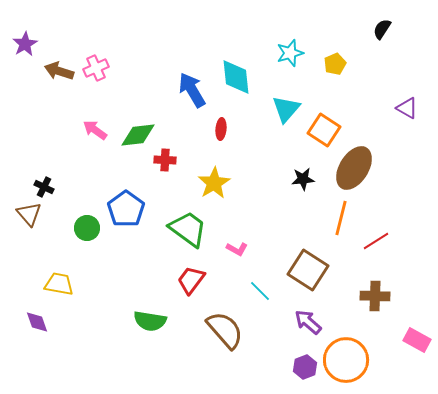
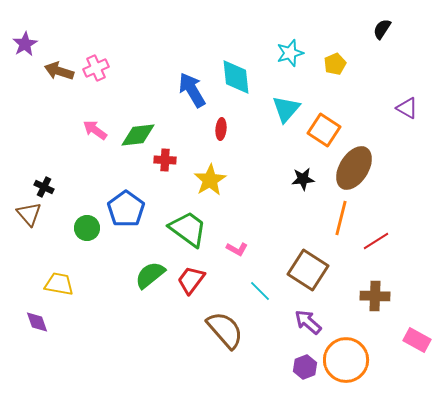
yellow star: moved 4 px left, 3 px up
green semicircle: moved 46 px up; rotated 132 degrees clockwise
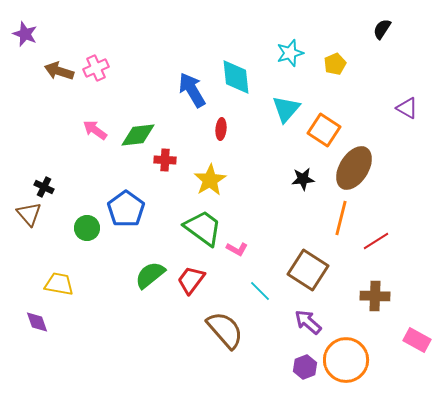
purple star: moved 10 px up; rotated 20 degrees counterclockwise
green trapezoid: moved 15 px right, 1 px up
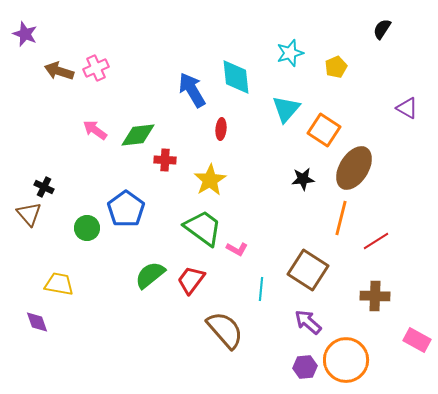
yellow pentagon: moved 1 px right, 3 px down
cyan line: moved 1 px right, 2 px up; rotated 50 degrees clockwise
purple hexagon: rotated 15 degrees clockwise
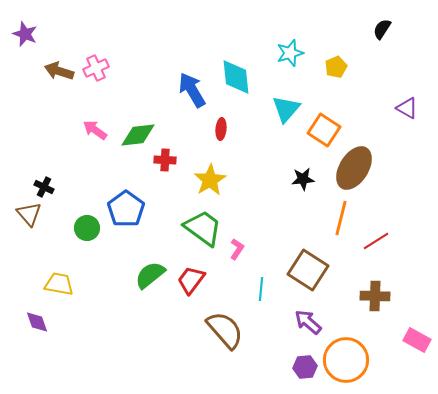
pink L-shape: rotated 85 degrees counterclockwise
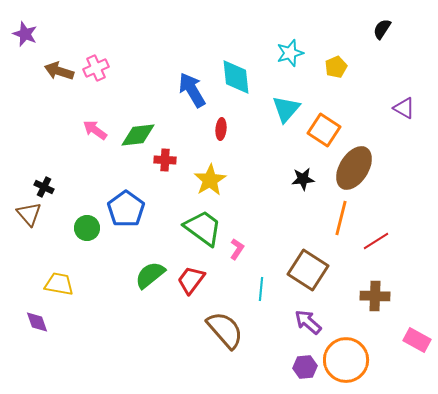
purple triangle: moved 3 px left
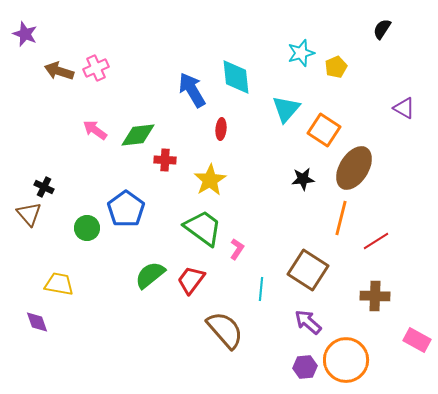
cyan star: moved 11 px right
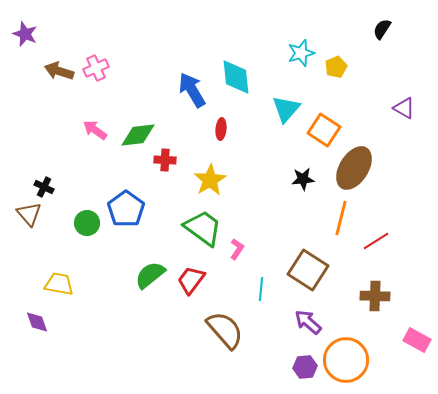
green circle: moved 5 px up
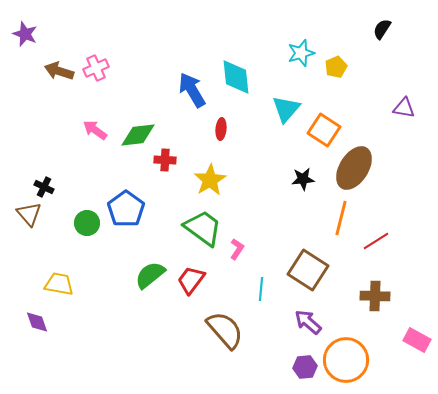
purple triangle: rotated 20 degrees counterclockwise
